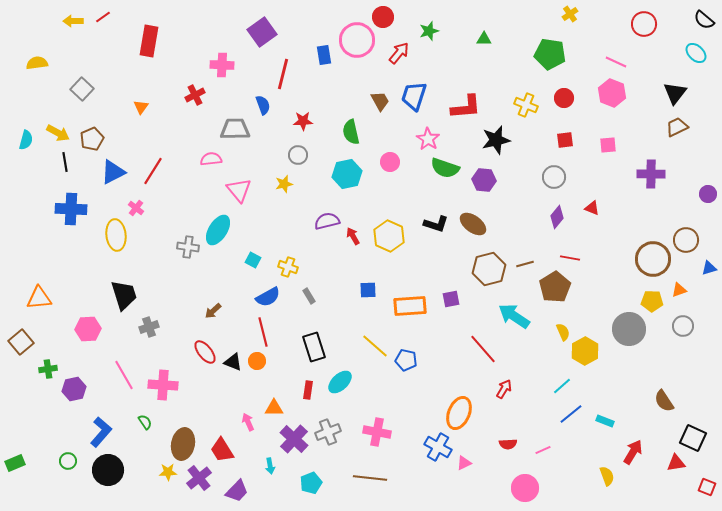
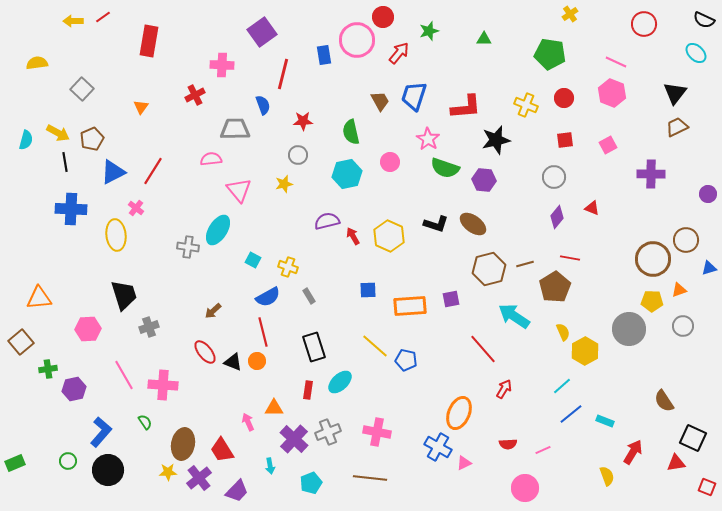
black semicircle at (704, 20): rotated 15 degrees counterclockwise
pink square at (608, 145): rotated 24 degrees counterclockwise
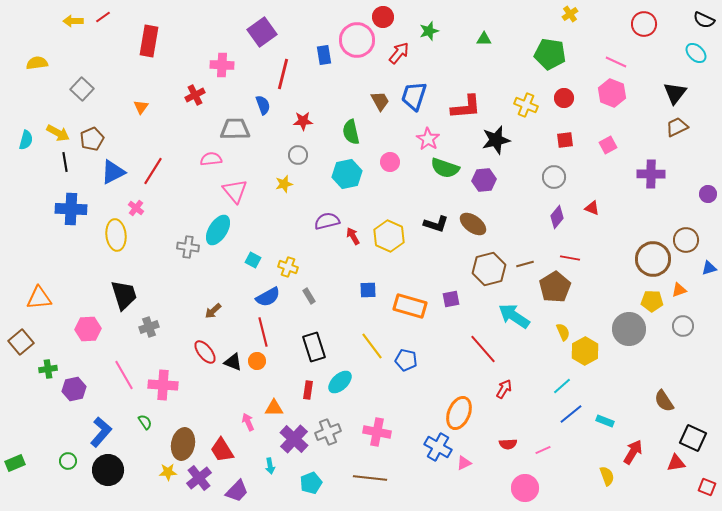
purple hexagon at (484, 180): rotated 10 degrees counterclockwise
pink triangle at (239, 190): moved 4 px left, 1 px down
orange rectangle at (410, 306): rotated 20 degrees clockwise
yellow line at (375, 346): moved 3 px left; rotated 12 degrees clockwise
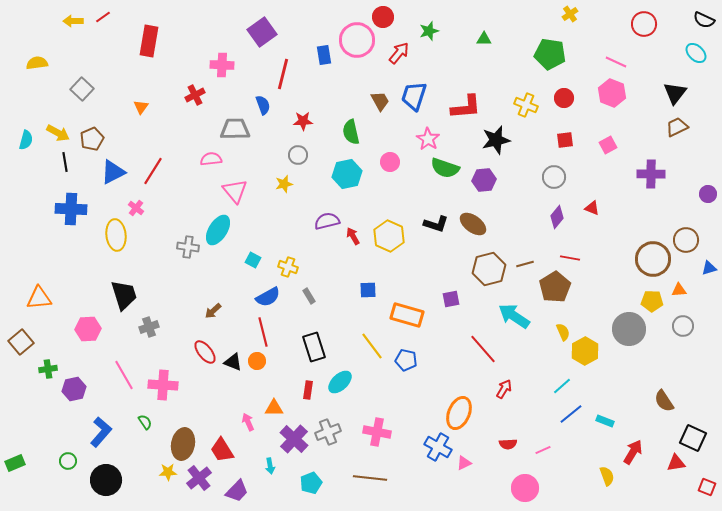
orange triangle at (679, 290): rotated 14 degrees clockwise
orange rectangle at (410, 306): moved 3 px left, 9 px down
black circle at (108, 470): moved 2 px left, 10 px down
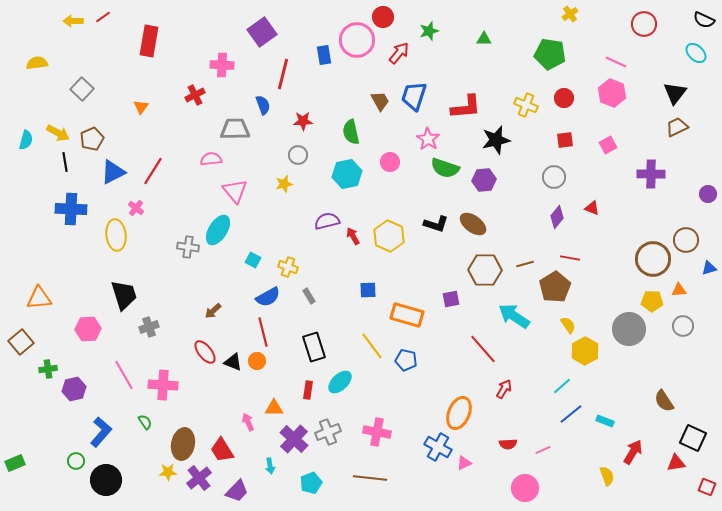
brown hexagon at (489, 269): moved 4 px left, 1 px down; rotated 16 degrees clockwise
yellow semicircle at (563, 332): moved 5 px right, 7 px up; rotated 12 degrees counterclockwise
green circle at (68, 461): moved 8 px right
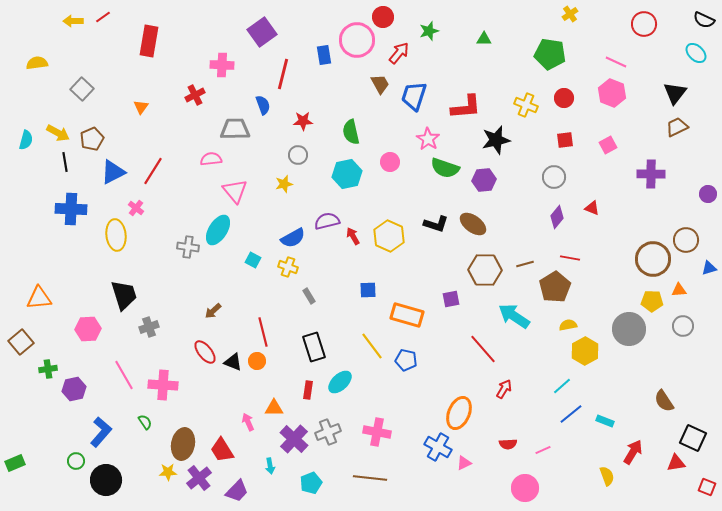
brown trapezoid at (380, 101): moved 17 px up
blue semicircle at (268, 297): moved 25 px right, 59 px up
yellow semicircle at (568, 325): rotated 66 degrees counterclockwise
